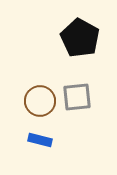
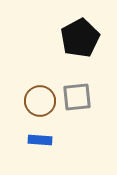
black pentagon: rotated 15 degrees clockwise
blue rectangle: rotated 10 degrees counterclockwise
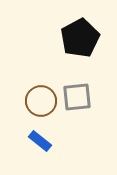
brown circle: moved 1 px right
blue rectangle: moved 1 px down; rotated 35 degrees clockwise
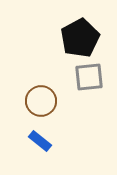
gray square: moved 12 px right, 20 px up
